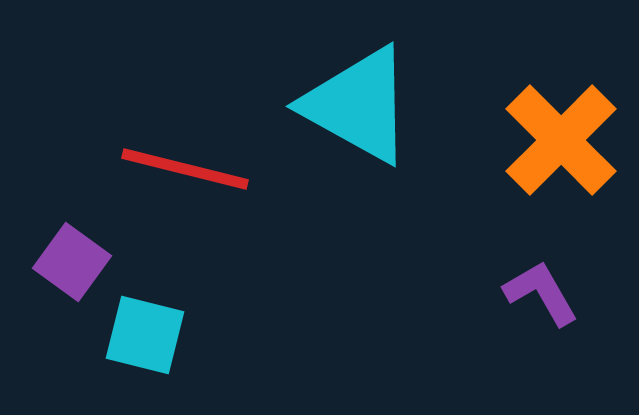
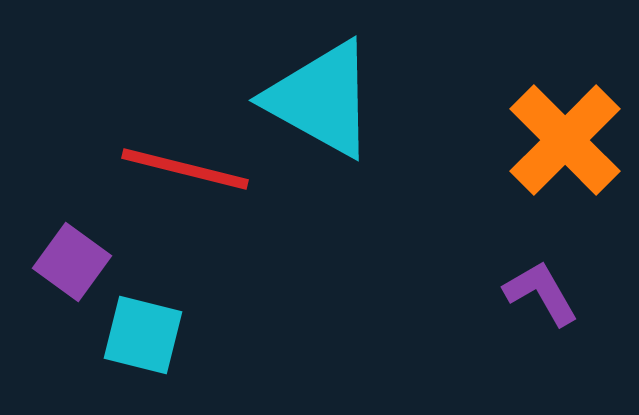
cyan triangle: moved 37 px left, 6 px up
orange cross: moved 4 px right
cyan square: moved 2 px left
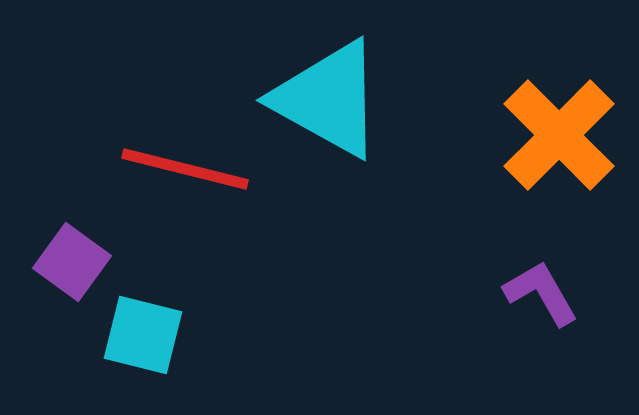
cyan triangle: moved 7 px right
orange cross: moved 6 px left, 5 px up
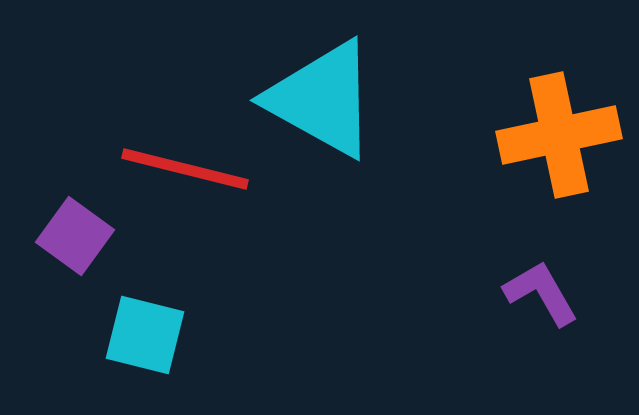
cyan triangle: moved 6 px left
orange cross: rotated 33 degrees clockwise
purple square: moved 3 px right, 26 px up
cyan square: moved 2 px right
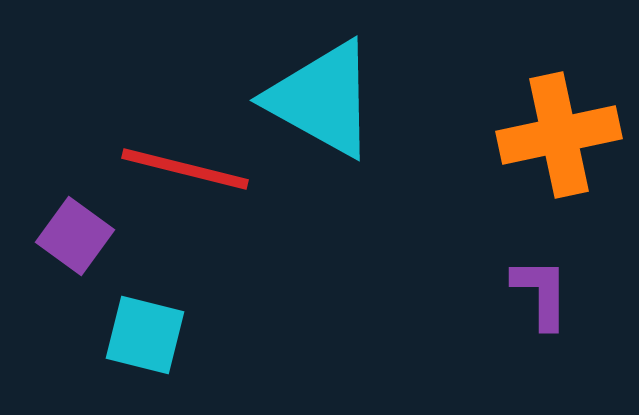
purple L-shape: rotated 30 degrees clockwise
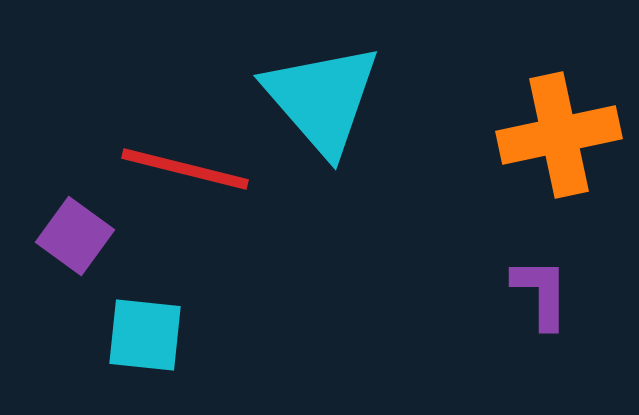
cyan triangle: rotated 20 degrees clockwise
cyan square: rotated 8 degrees counterclockwise
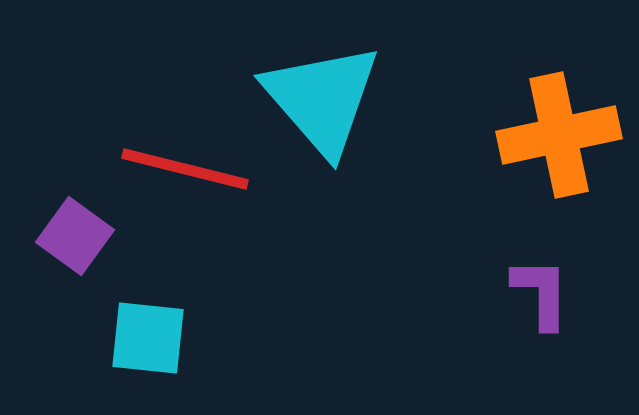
cyan square: moved 3 px right, 3 px down
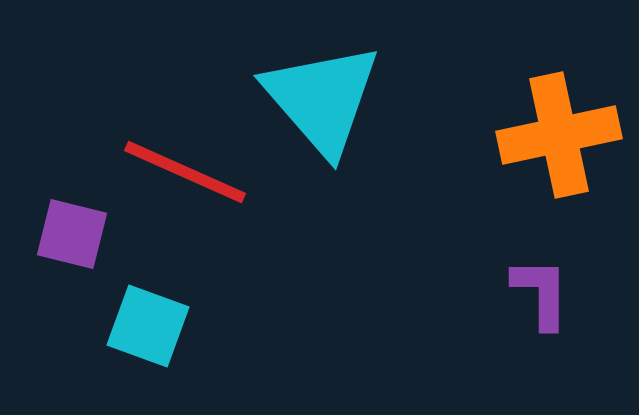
red line: moved 3 px down; rotated 10 degrees clockwise
purple square: moved 3 px left, 2 px up; rotated 22 degrees counterclockwise
cyan square: moved 12 px up; rotated 14 degrees clockwise
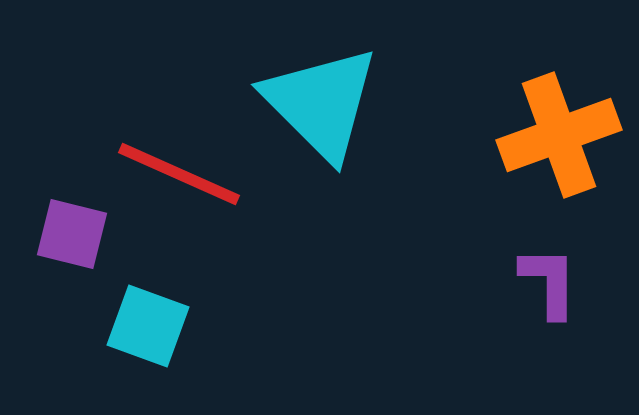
cyan triangle: moved 1 px left, 4 px down; rotated 4 degrees counterclockwise
orange cross: rotated 8 degrees counterclockwise
red line: moved 6 px left, 2 px down
purple L-shape: moved 8 px right, 11 px up
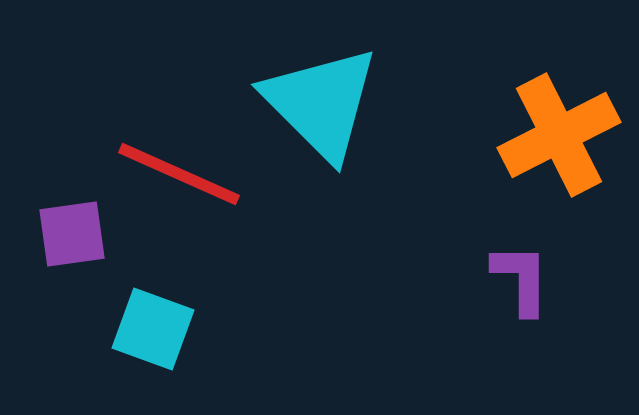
orange cross: rotated 7 degrees counterclockwise
purple square: rotated 22 degrees counterclockwise
purple L-shape: moved 28 px left, 3 px up
cyan square: moved 5 px right, 3 px down
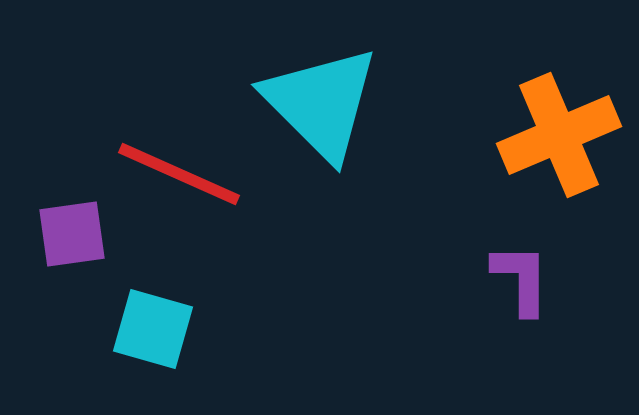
orange cross: rotated 4 degrees clockwise
cyan square: rotated 4 degrees counterclockwise
